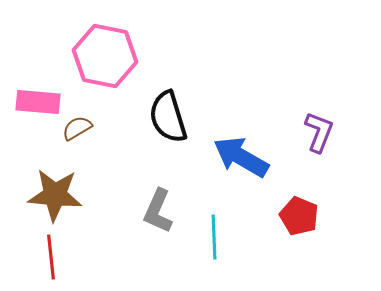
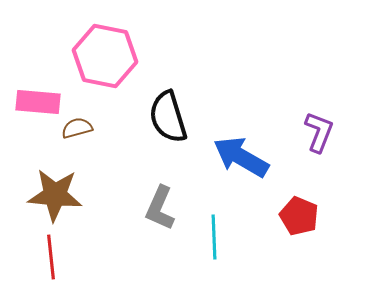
brown semicircle: rotated 16 degrees clockwise
gray L-shape: moved 2 px right, 3 px up
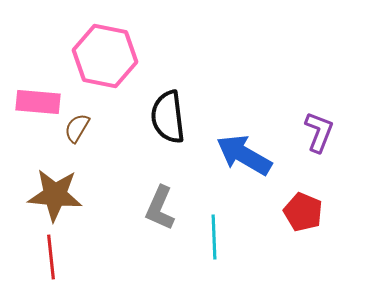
black semicircle: rotated 10 degrees clockwise
brown semicircle: rotated 44 degrees counterclockwise
blue arrow: moved 3 px right, 2 px up
red pentagon: moved 4 px right, 4 px up
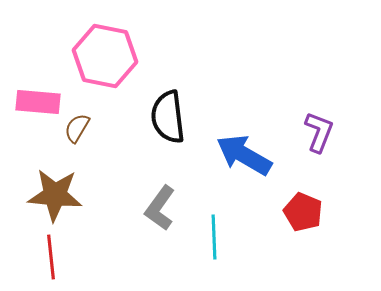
gray L-shape: rotated 12 degrees clockwise
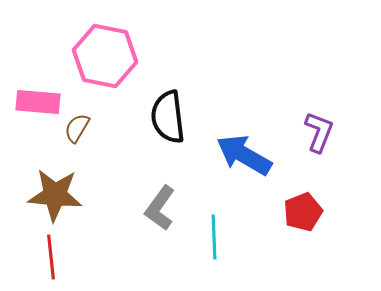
red pentagon: rotated 27 degrees clockwise
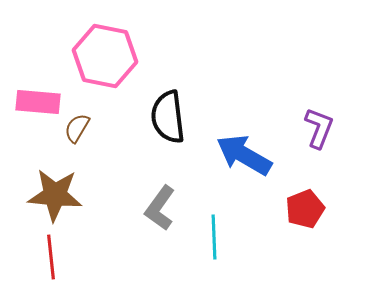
purple L-shape: moved 4 px up
red pentagon: moved 2 px right, 3 px up
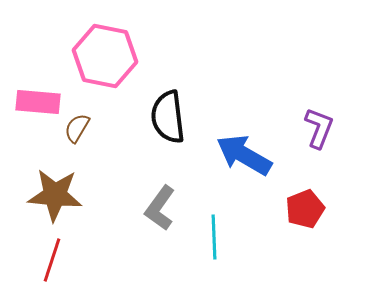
red line: moved 1 px right, 3 px down; rotated 24 degrees clockwise
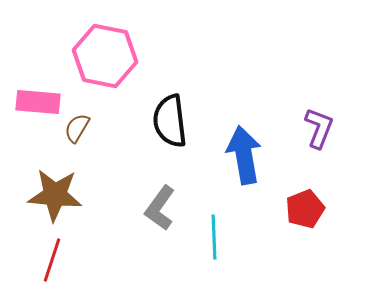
black semicircle: moved 2 px right, 4 px down
blue arrow: rotated 50 degrees clockwise
